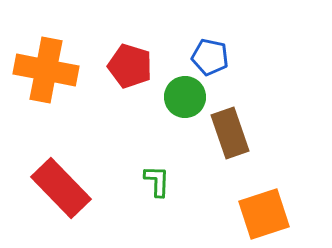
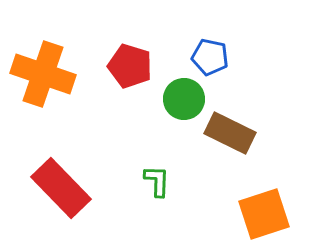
orange cross: moved 3 px left, 4 px down; rotated 8 degrees clockwise
green circle: moved 1 px left, 2 px down
brown rectangle: rotated 45 degrees counterclockwise
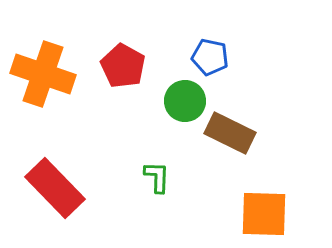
red pentagon: moved 7 px left; rotated 12 degrees clockwise
green circle: moved 1 px right, 2 px down
green L-shape: moved 4 px up
red rectangle: moved 6 px left
orange square: rotated 20 degrees clockwise
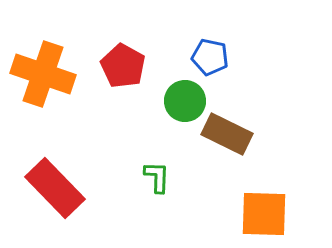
brown rectangle: moved 3 px left, 1 px down
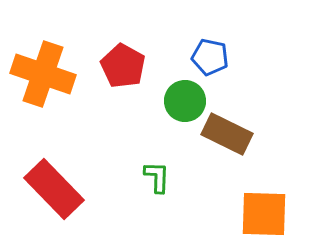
red rectangle: moved 1 px left, 1 px down
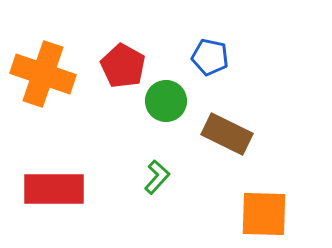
green circle: moved 19 px left
green L-shape: rotated 40 degrees clockwise
red rectangle: rotated 46 degrees counterclockwise
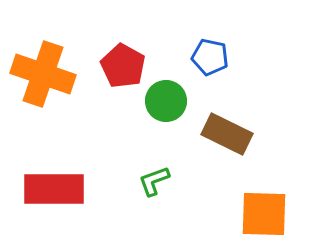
green L-shape: moved 3 px left, 4 px down; rotated 152 degrees counterclockwise
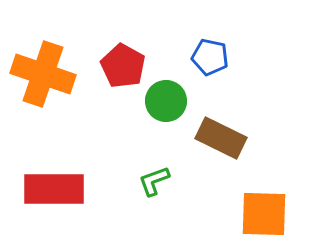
brown rectangle: moved 6 px left, 4 px down
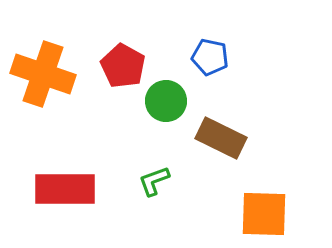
red rectangle: moved 11 px right
